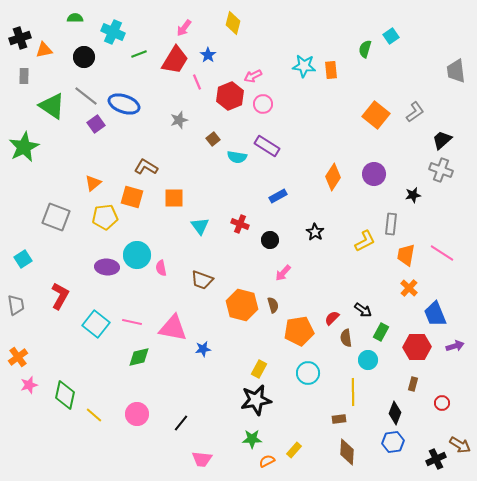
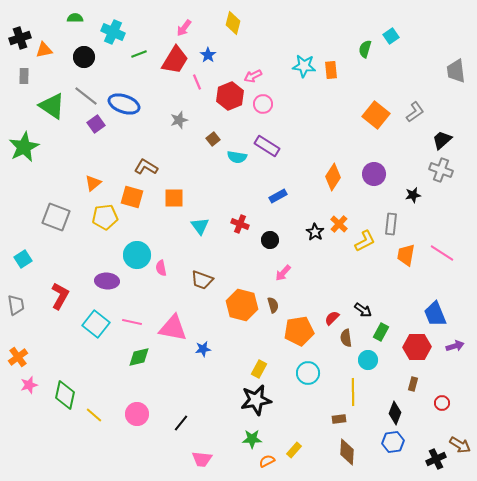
purple ellipse at (107, 267): moved 14 px down
orange cross at (409, 288): moved 70 px left, 64 px up
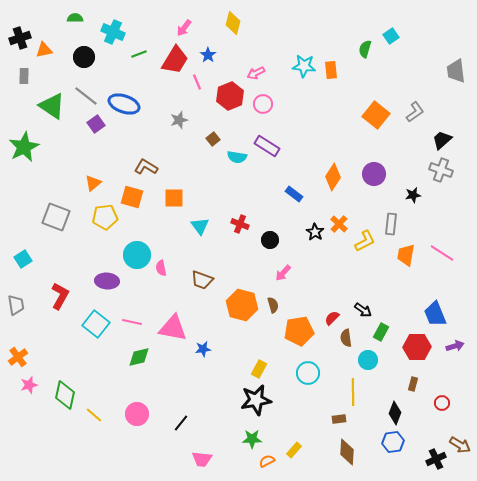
pink arrow at (253, 76): moved 3 px right, 3 px up
blue rectangle at (278, 196): moved 16 px right, 2 px up; rotated 66 degrees clockwise
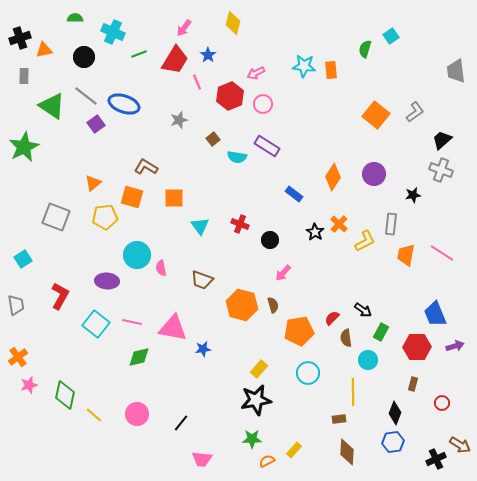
yellow rectangle at (259, 369): rotated 12 degrees clockwise
